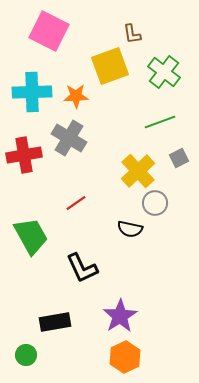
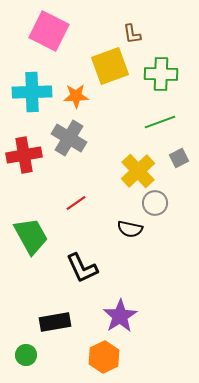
green cross: moved 3 px left, 2 px down; rotated 36 degrees counterclockwise
orange hexagon: moved 21 px left
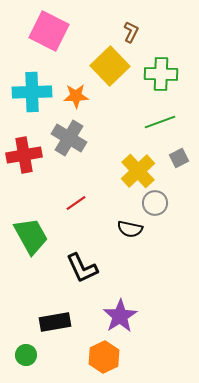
brown L-shape: moved 1 px left, 2 px up; rotated 145 degrees counterclockwise
yellow square: rotated 24 degrees counterclockwise
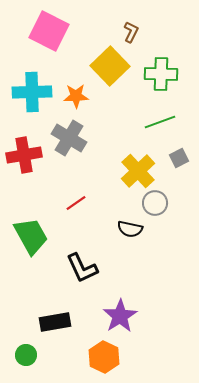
orange hexagon: rotated 8 degrees counterclockwise
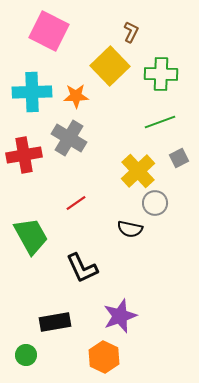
purple star: rotated 12 degrees clockwise
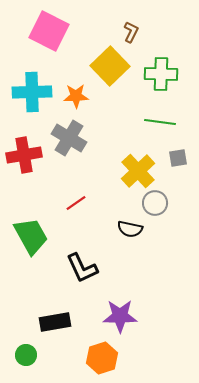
green line: rotated 28 degrees clockwise
gray square: moved 1 px left; rotated 18 degrees clockwise
purple star: rotated 20 degrees clockwise
orange hexagon: moved 2 px left, 1 px down; rotated 16 degrees clockwise
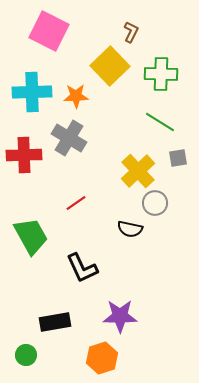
green line: rotated 24 degrees clockwise
red cross: rotated 8 degrees clockwise
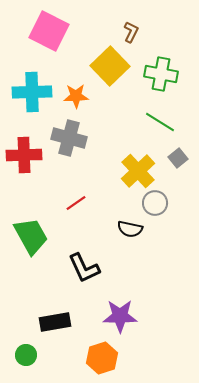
green cross: rotated 8 degrees clockwise
gray cross: rotated 16 degrees counterclockwise
gray square: rotated 30 degrees counterclockwise
black L-shape: moved 2 px right
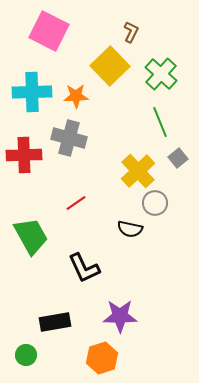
green cross: rotated 32 degrees clockwise
green line: rotated 36 degrees clockwise
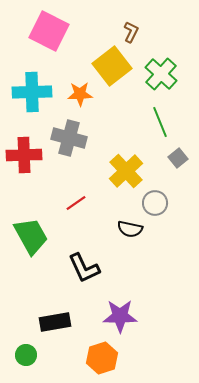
yellow square: moved 2 px right; rotated 6 degrees clockwise
orange star: moved 4 px right, 2 px up
yellow cross: moved 12 px left
